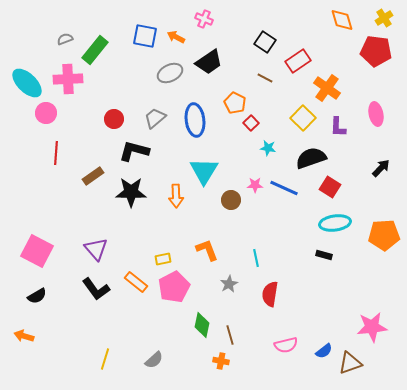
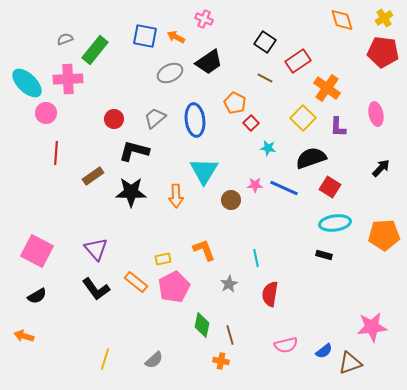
red pentagon at (376, 51): moved 7 px right, 1 px down
orange L-shape at (207, 250): moved 3 px left
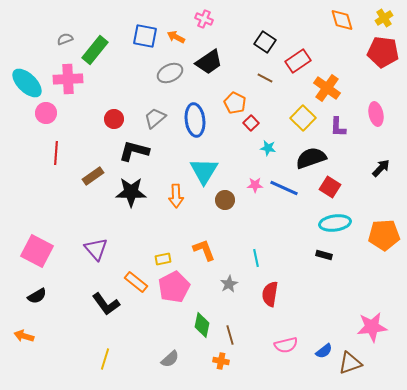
brown circle at (231, 200): moved 6 px left
black L-shape at (96, 289): moved 10 px right, 15 px down
gray semicircle at (154, 360): moved 16 px right, 1 px up
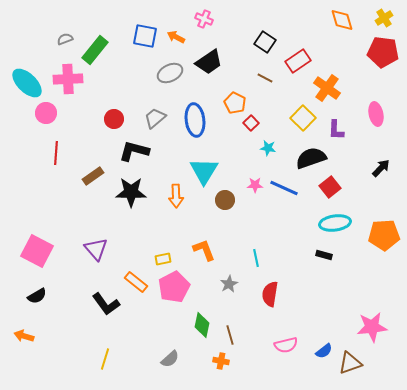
purple L-shape at (338, 127): moved 2 px left, 3 px down
red square at (330, 187): rotated 20 degrees clockwise
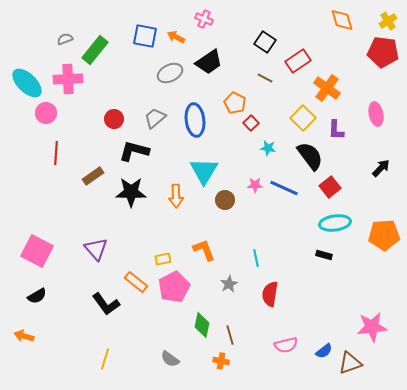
yellow cross at (384, 18): moved 4 px right, 3 px down
black semicircle at (311, 158): moved 1 px left, 2 px up; rotated 72 degrees clockwise
gray semicircle at (170, 359): rotated 78 degrees clockwise
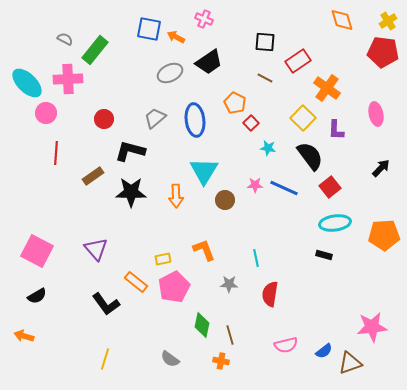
blue square at (145, 36): moved 4 px right, 7 px up
gray semicircle at (65, 39): rotated 49 degrees clockwise
black square at (265, 42): rotated 30 degrees counterclockwise
red circle at (114, 119): moved 10 px left
black L-shape at (134, 151): moved 4 px left
gray star at (229, 284): rotated 30 degrees clockwise
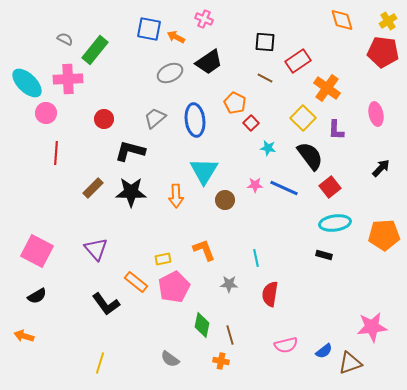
brown rectangle at (93, 176): moved 12 px down; rotated 10 degrees counterclockwise
yellow line at (105, 359): moved 5 px left, 4 px down
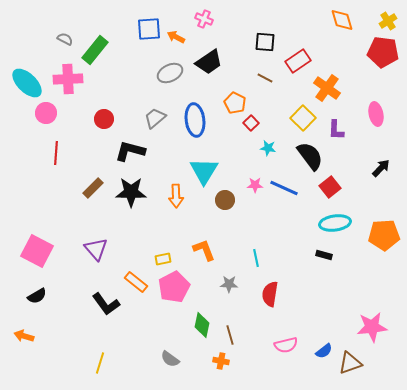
blue square at (149, 29): rotated 15 degrees counterclockwise
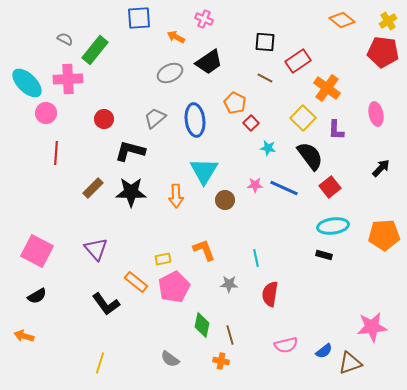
orange diamond at (342, 20): rotated 35 degrees counterclockwise
blue square at (149, 29): moved 10 px left, 11 px up
cyan ellipse at (335, 223): moved 2 px left, 3 px down
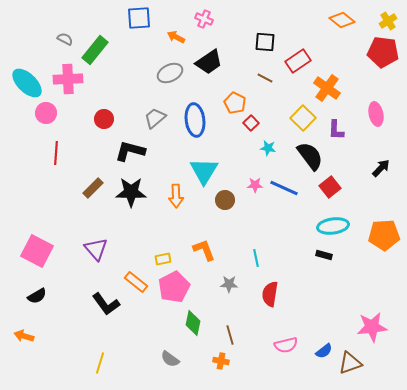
green diamond at (202, 325): moved 9 px left, 2 px up
